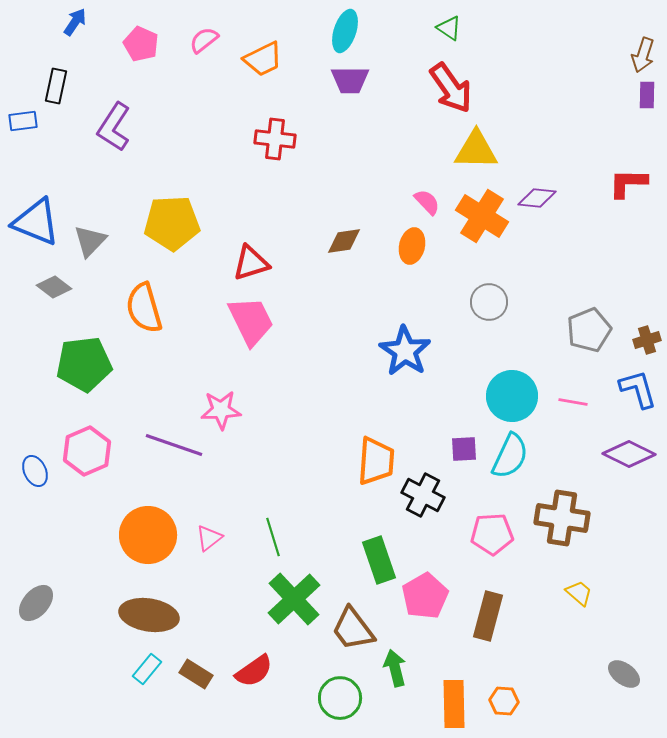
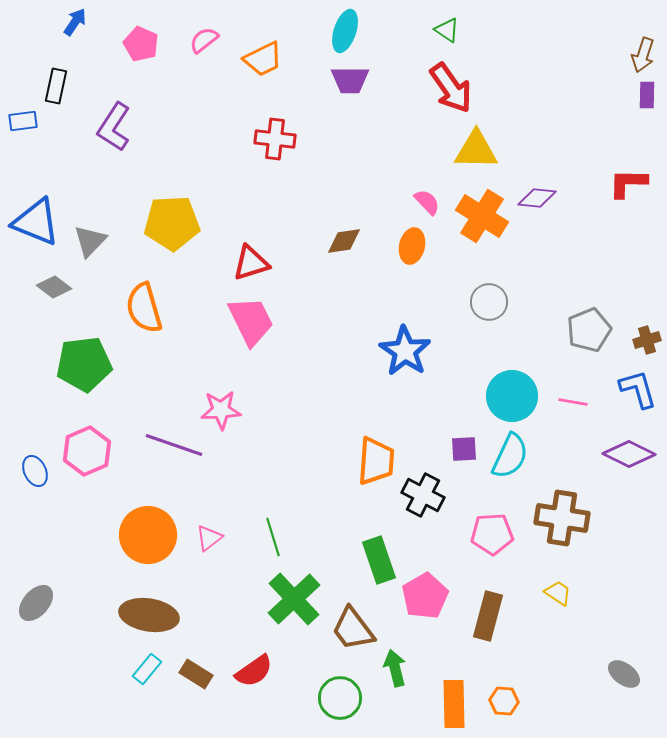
green triangle at (449, 28): moved 2 px left, 2 px down
yellow trapezoid at (579, 593): moved 21 px left; rotated 8 degrees counterclockwise
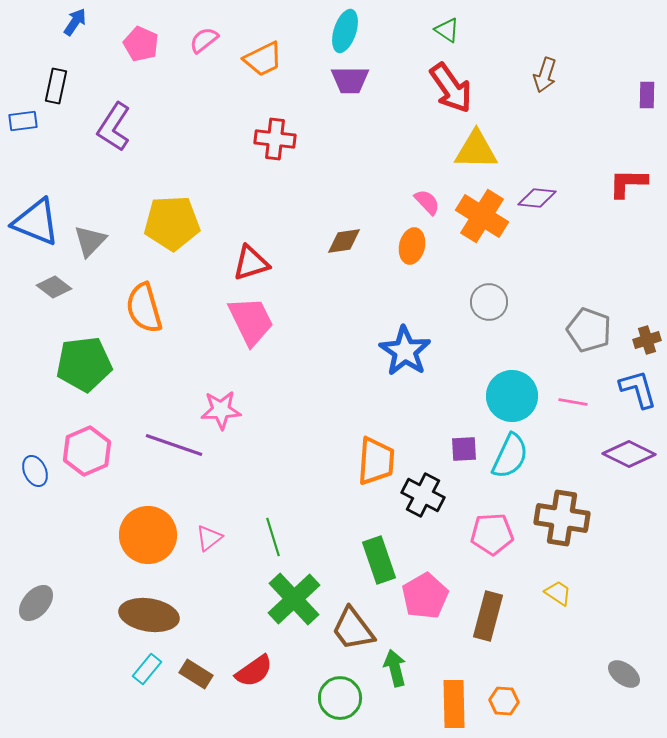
brown arrow at (643, 55): moved 98 px left, 20 px down
gray pentagon at (589, 330): rotated 30 degrees counterclockwise
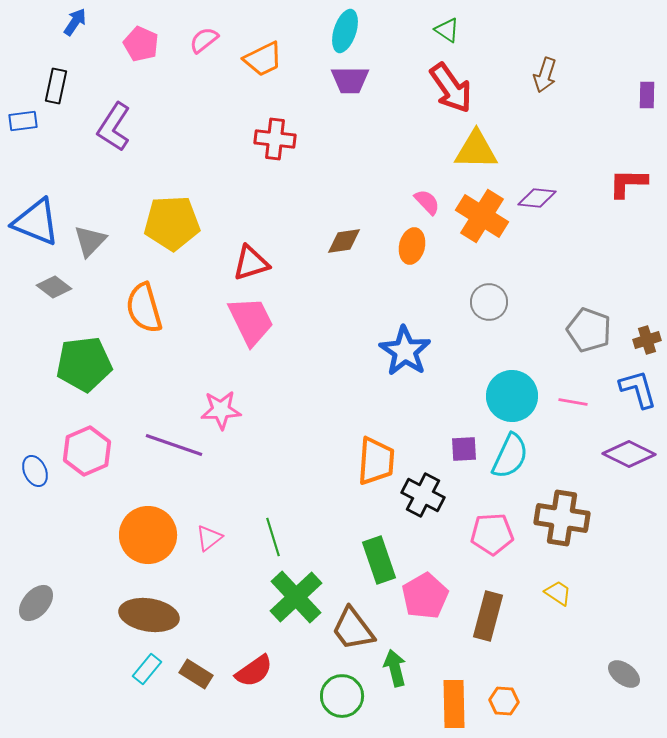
green cross at (294, 599): moved 2 px right, 2 px up
green circle at (340, 698): moved 2 px right, 2 px up
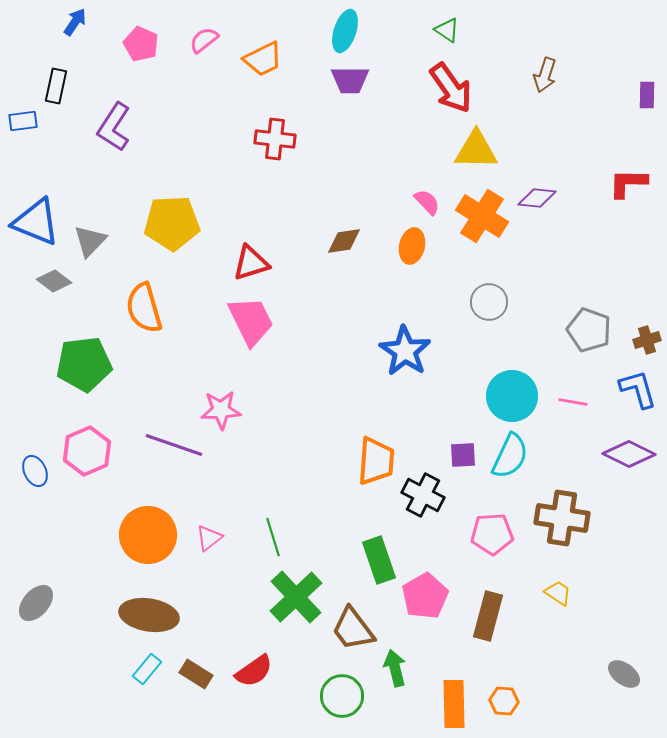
gray diamond at (54, 287): moved 6 px up
purple square at (464, 449): moved 1 px left, 6 px down
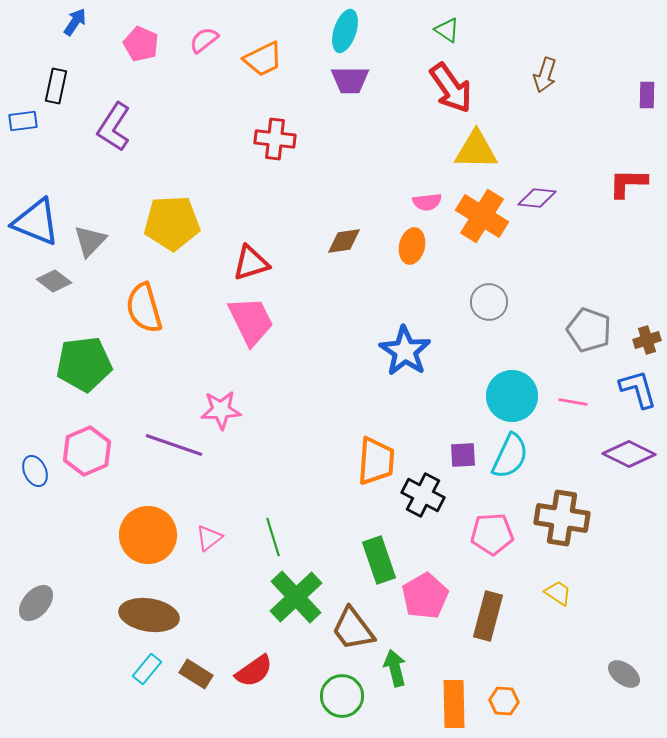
pink semicircle at (427, 202): rotated 128 degrees clockwise
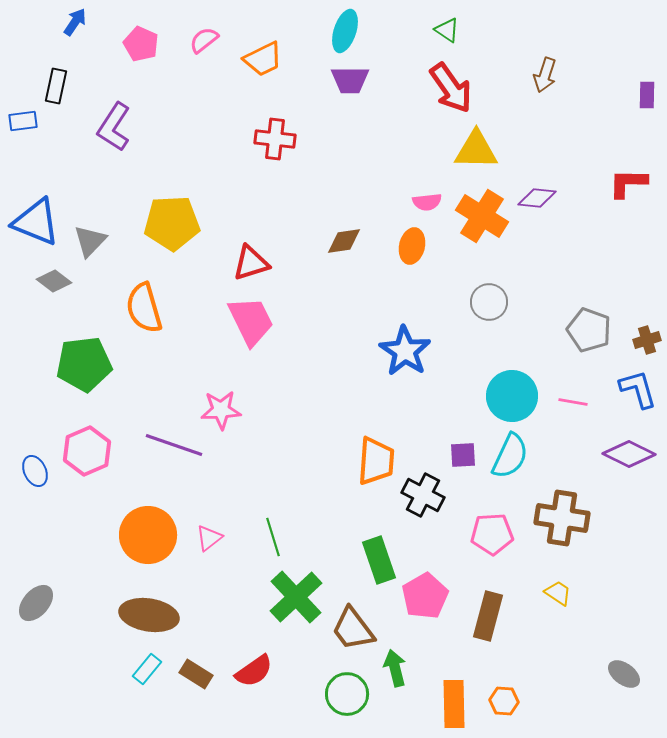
green circle at (342, 696): moved 5 px right, 2 px up
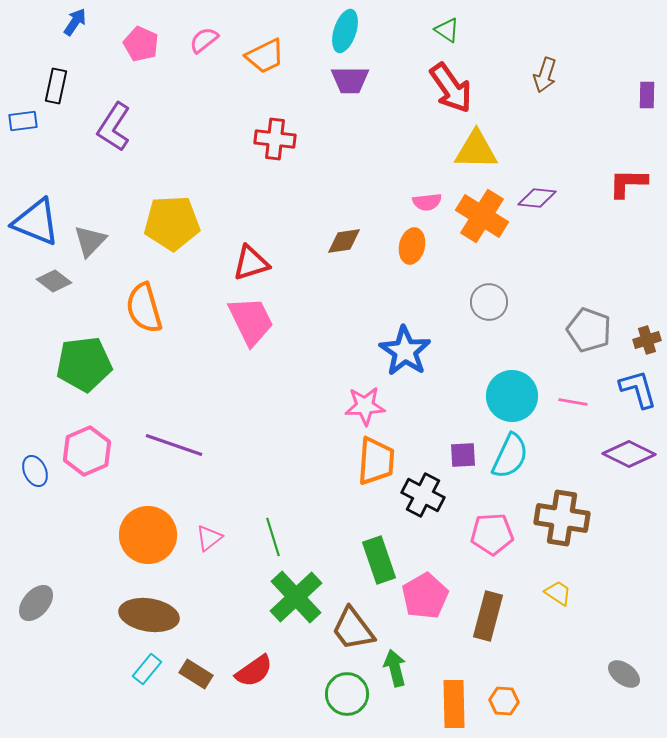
orange trapezoid at (263, 59): moved 2 px right, 3 px up
pink star at (221, 410): moved 144 px right, 4 px up
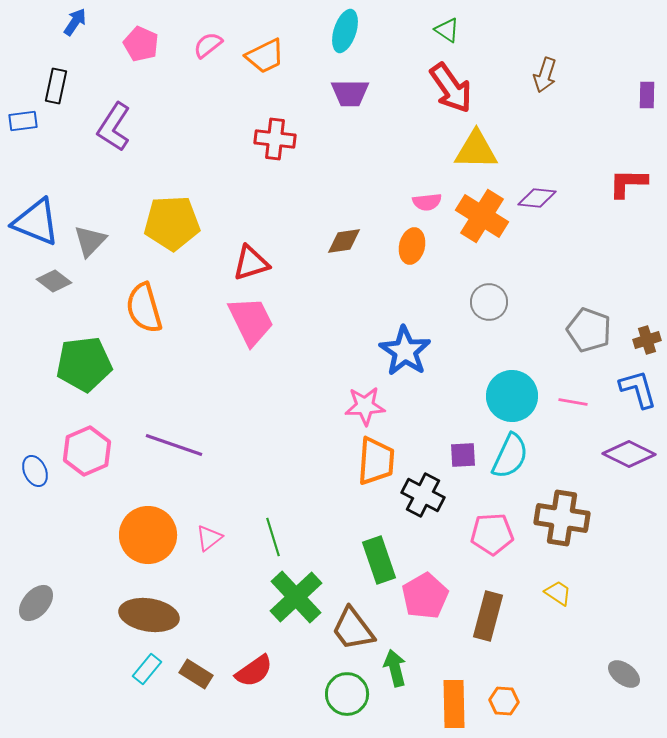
pink semicircle at (204, 40): moved 4 px right, 5 px down
purple trapezoid at (350, 80): moved 13 px down
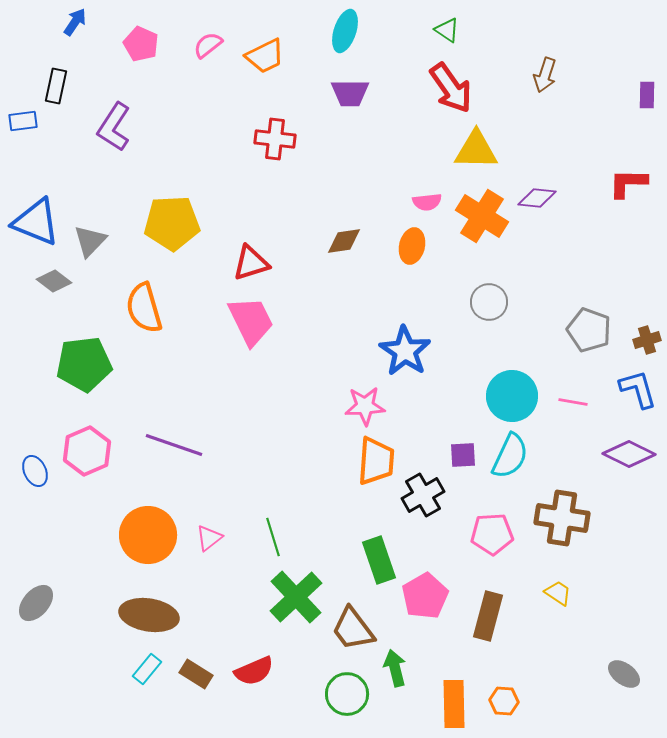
black cross at (423, 495): rotated 33 degrees clockwise
red semicircle at (254, 671): rotated 12 degrees clockwise
